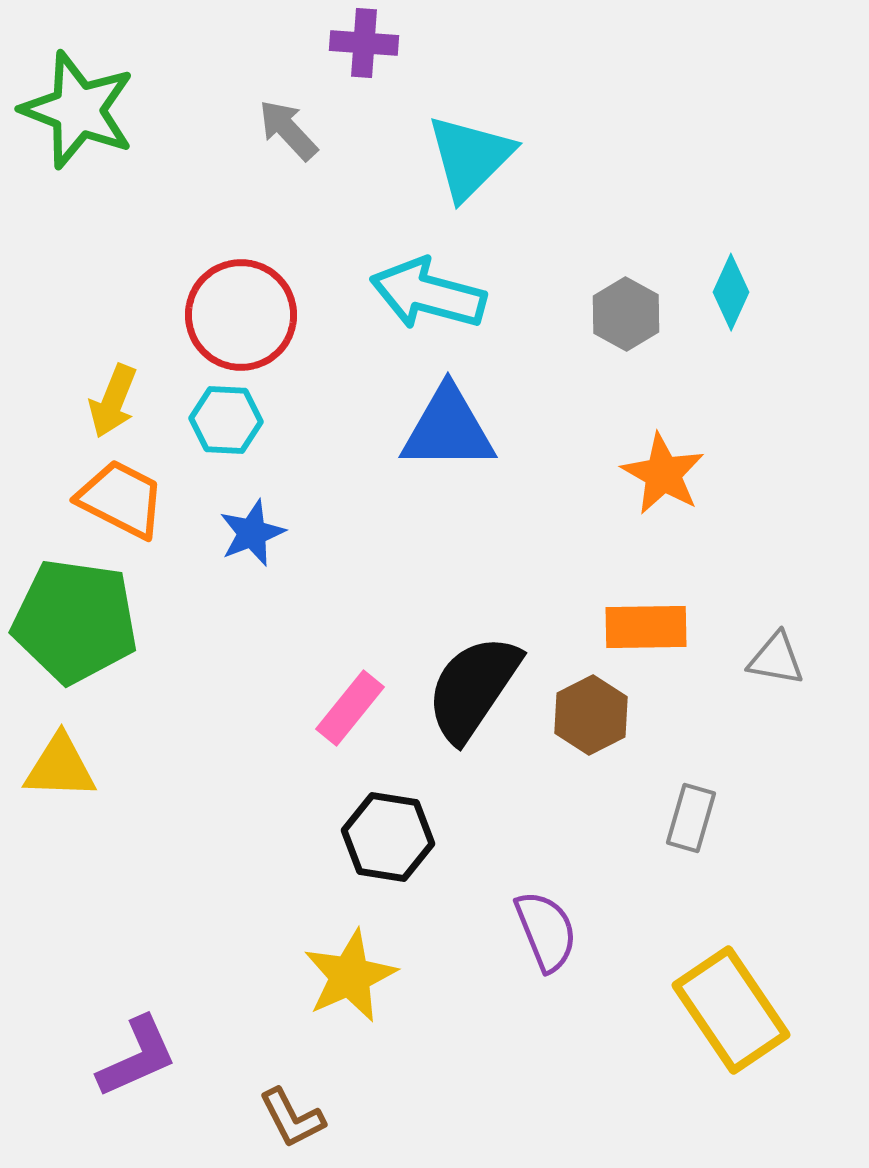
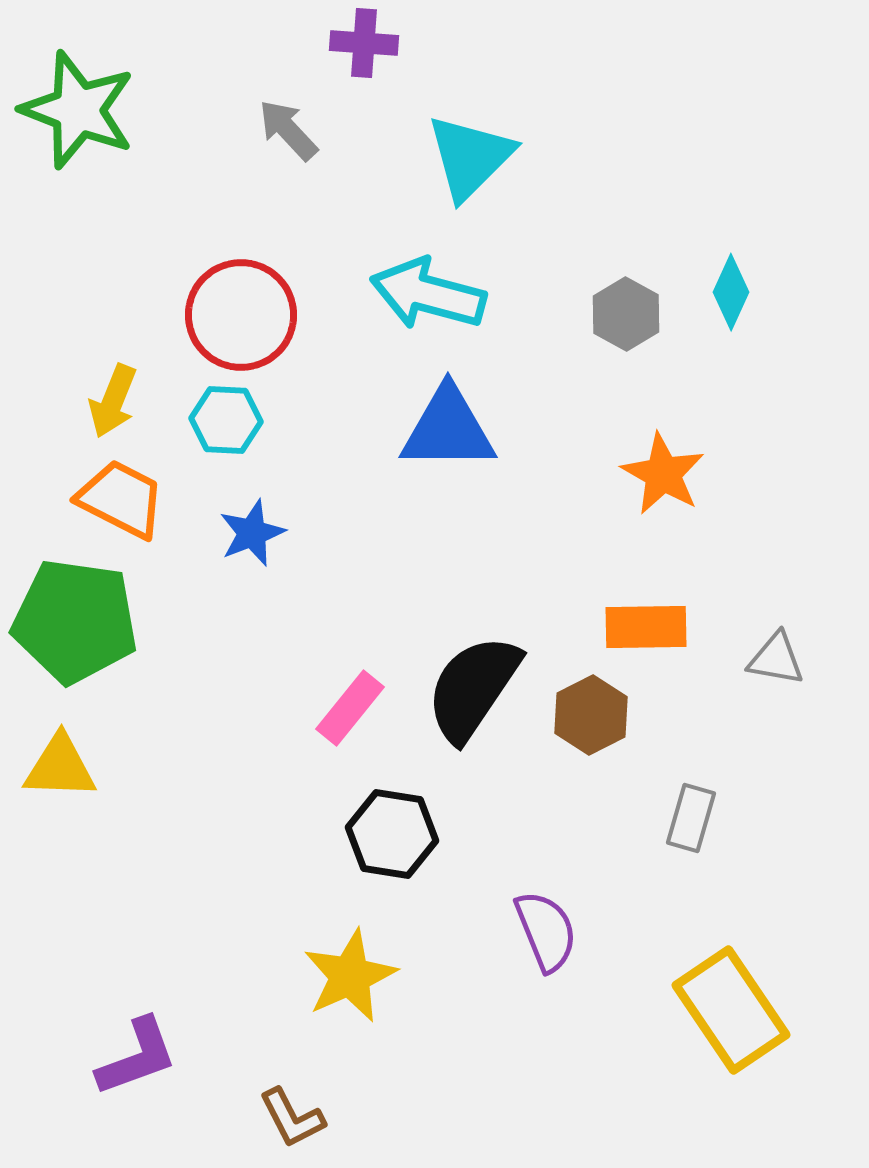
black hexagon: moved 4 px right, 3 px up
purple L-shape: rotated 4 degrees clockwise
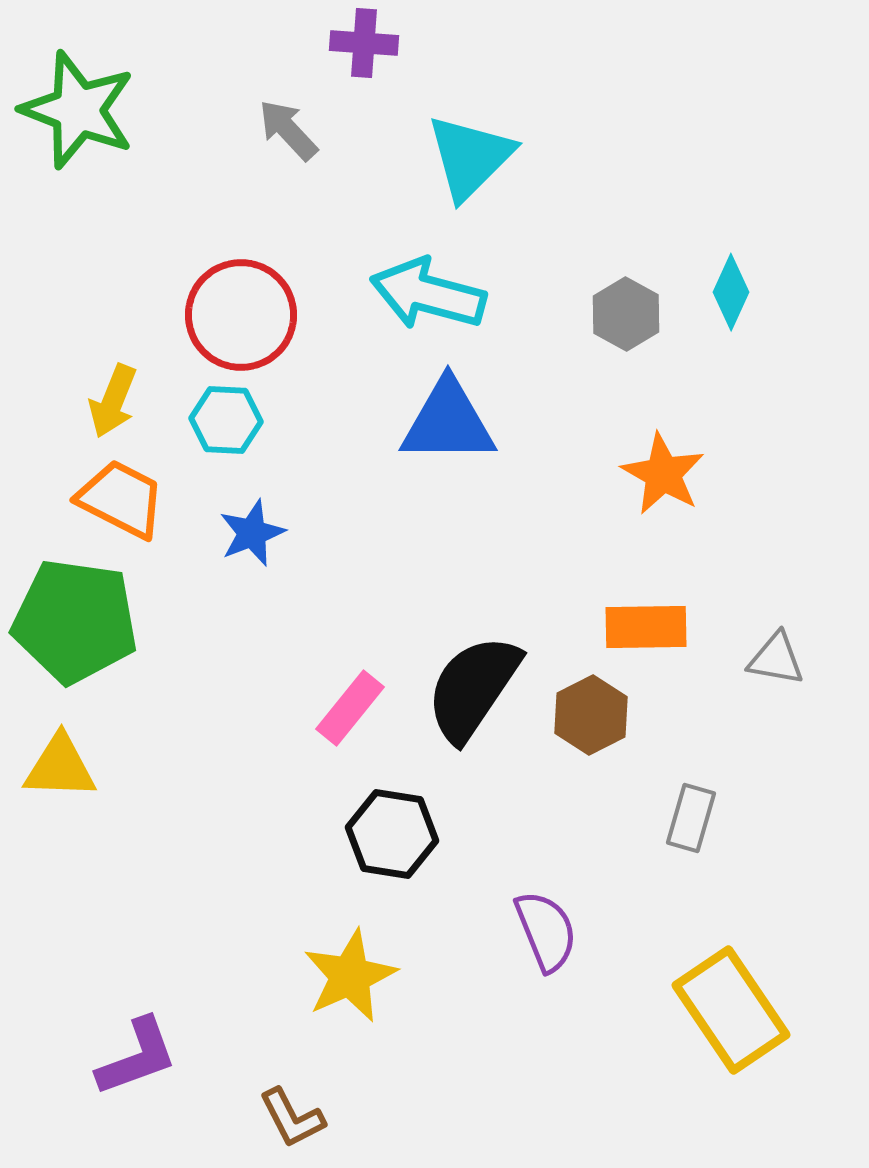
blue triangle: moved 7 px up
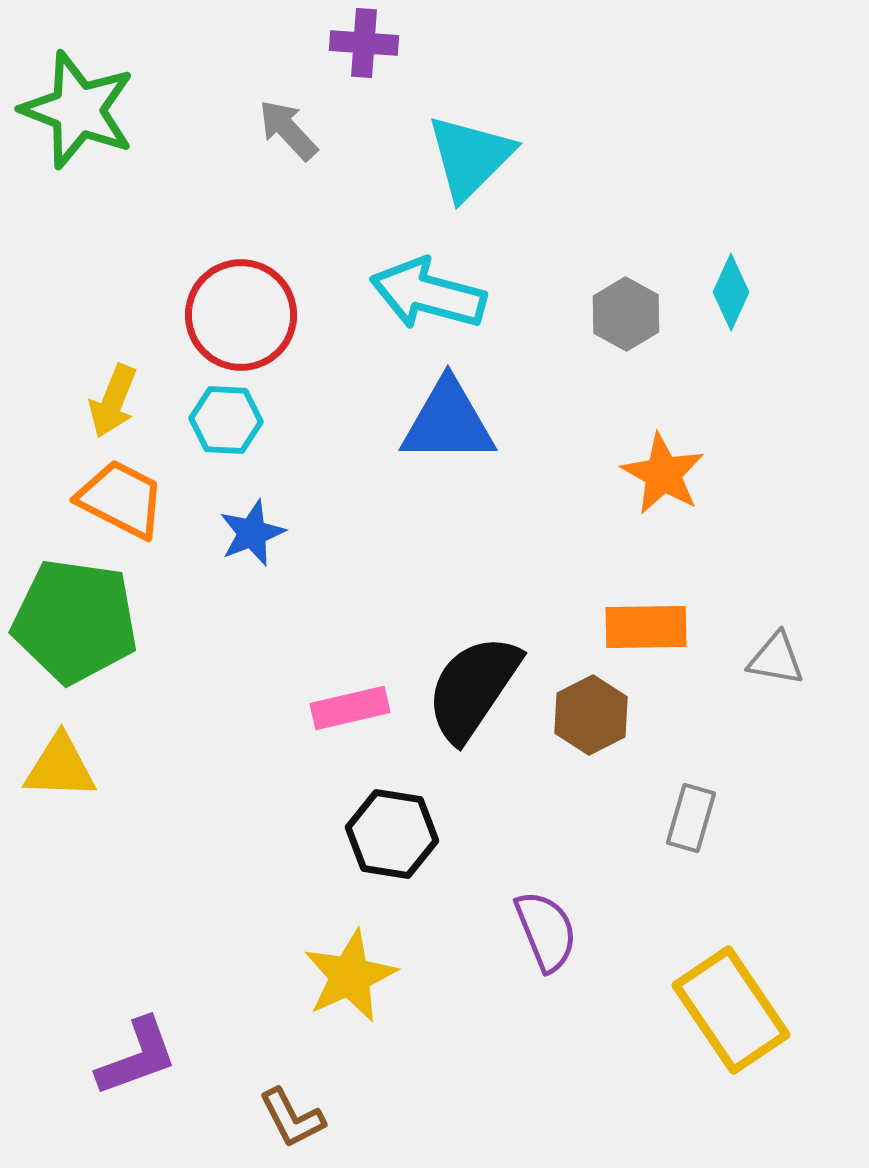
pink rectangle: rotated 38 degrees clockwise
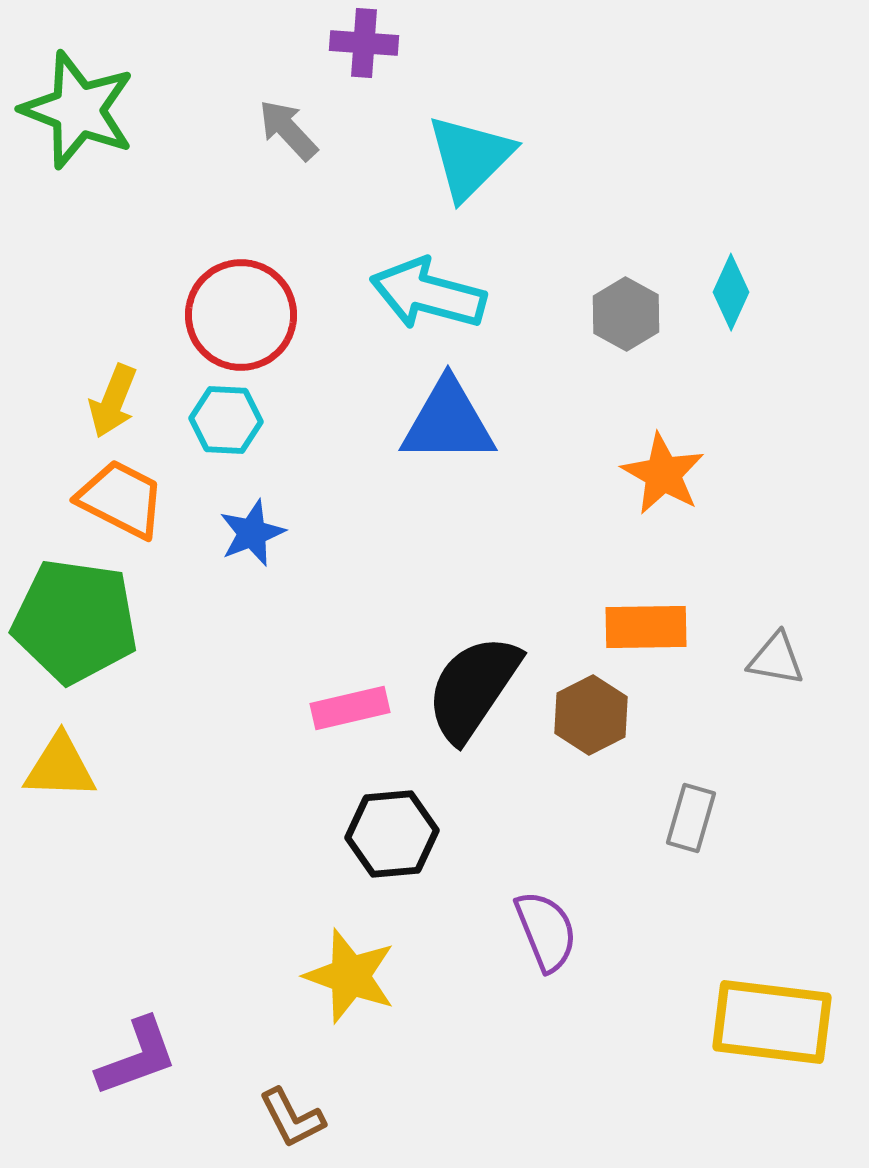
black hexagon: rotated 14 degrees counterclockwise
yellow star: rotated 28 degrees counterclockwise
yellow rectangle: moved 41 px right, 12 px down; rotated 49 degrees counterclockwise
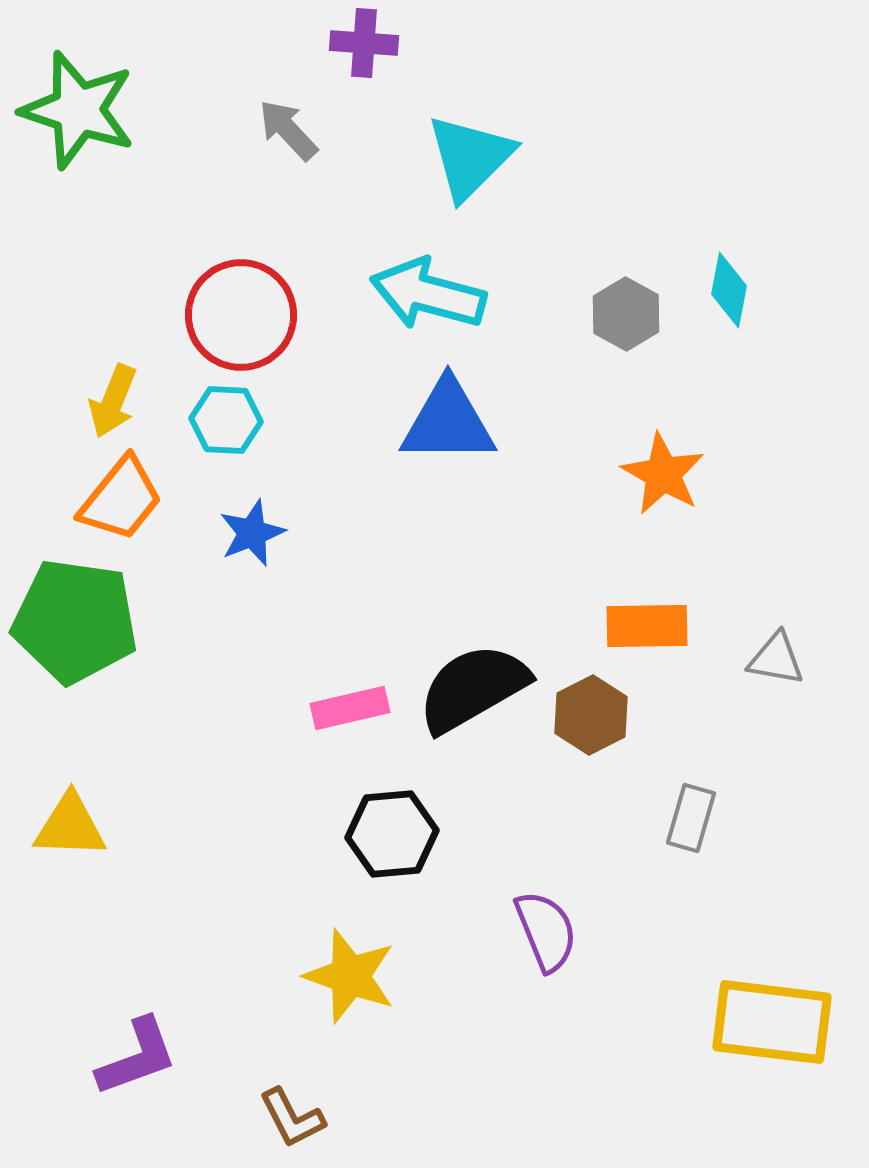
green star: rotated 3 degrees counterclockwise
cyan diamond: moved 2 px left, 2 px up; rotated 14 degrees counterclockwise
orange trapezoid: rotated 102 degrees clockwise
orange rectangle: moved 1 px right, 1 px up
black semicircle: rotated 26 degrees clockwise
yellow triangle: moved 10 px right, 59 px down
